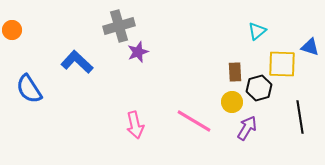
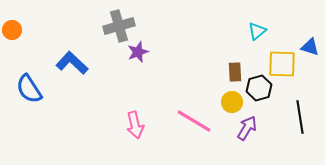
blue L-shape: moved 5 px left, 1 px down
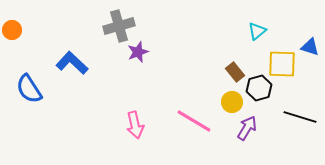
brown rectangle: rotated 36 degrees counterclockwise
black line: rotated 64 degrees counterclockwise
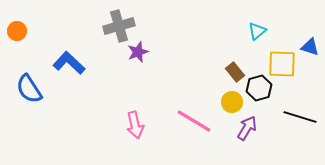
orange circle: moved 5 px right, 1 px down
blue L-shape: moved 3 px left
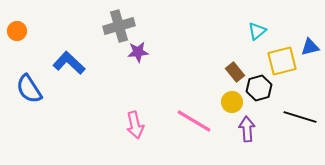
blue triangle: rotated 30 degrees counterclockwise
purple star: rotated 15 degrees clockwise
yellow square: moved 3 px up; rotated 16 degrees counterclockwise
purple arrow: moved 1 px down; rotated 35 degrees counterclockwise
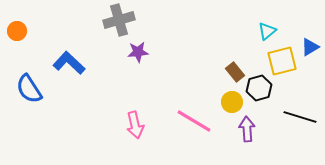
gray cross: moved 6 px up
cyan triangle: moved 10 px right
blue triangle: rotated 18 degrees counterclockwise
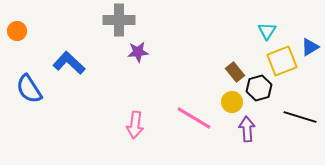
gray cross: rotated 16 degrees clockwise
cyan triangle: rotated 18 degrees counterclockwise
yellow square: rotated 8 degrees counterclockwise
pink line: moved 3 px up
pink arrow: rotated 20 degrees clockwise
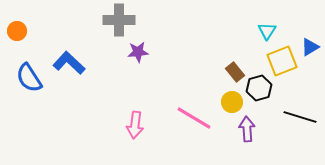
blue semicircle: moved 11 px up
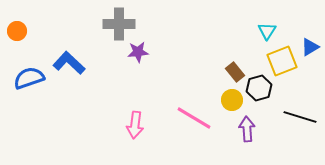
gray cross: moved 4 px down
blue semicircle: rotated 104 degrees clockwise
yellow circle: moved 2 px up
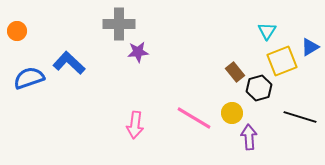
yellow circle: moved 13 px down
purple arrow: moved 2 px right, 8 px down
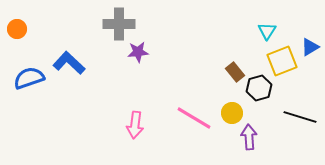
orange circle: moved 2 px up
